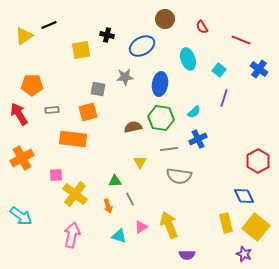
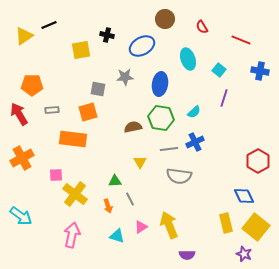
blue cross at (259, 69): moved 1 px right, 2 px down; rotated 24 degrees counterclockwise
blue cross at (198, 139): moved 3 px left, 3 px down
cyan triangle at (119, 236): moved 2 px left
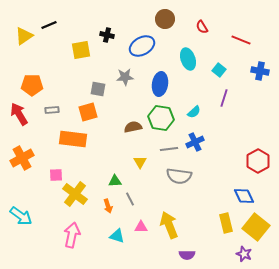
pink triangle at (141, 227): rotated 32 degrees clockwise
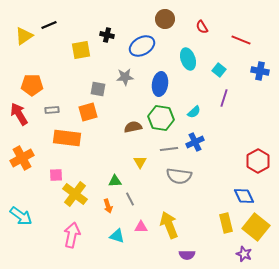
orange rectangle at (73, 139): moved 6 px left, 1 px up
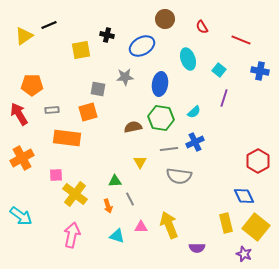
purple semicircle at (187, 255): moved 10 px right, 7 px up
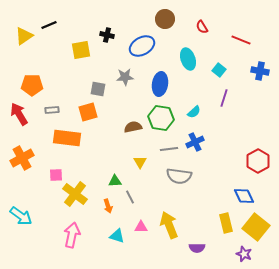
gray line at (130, 199): moved 2 px up
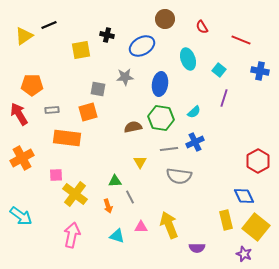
yellow rectangle at (226, 223): moved 3 px up
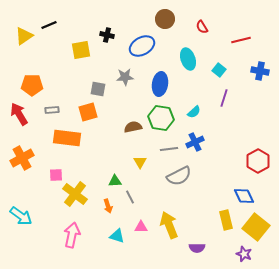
red line at (241, 40): rotated 36 degrees counterclockwise
gray semicircle at (179, 176): rotated 35 degrees counterclockwise
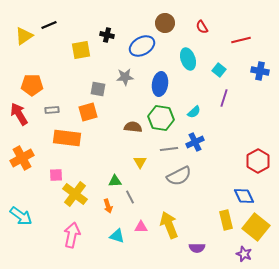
brown circle at (165, 19): moved 4 px down
brown semicircle at (133, 127): rotated 18 degrees clockwise
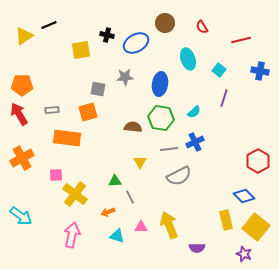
blue ellipse at (142, 46): moved 6 px left, 3 px up
orange pentagon at (32, 85): moved 10 px left
blue diamond at (244, 196): rotated 20 degrees counterclockwise
orange arrow at (108, 206): moved 6 px down; rotated 88 degrees clockwise
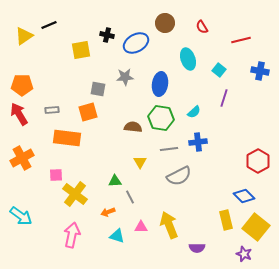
blue cross at (195, 142): moved 3 px right; rotated 18 degrees clockwise
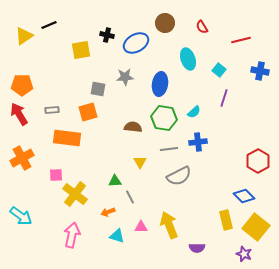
green hexagon at (161, 118): moved 3 px right
